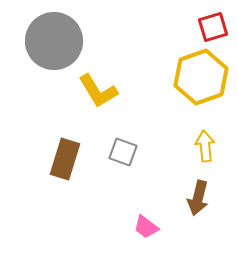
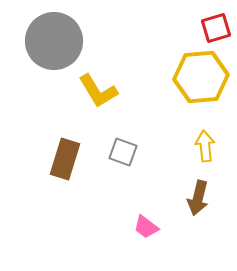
red square: moved 3 px right, 1 px down
yellow hexagon: rotated 14 degrees clockwise
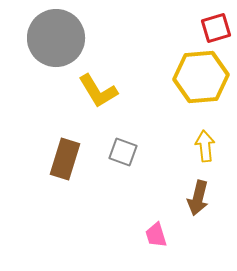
gray circle: moved 2 px right, 3 px up
pink trapezoid: moved 10 px right, 8 px down; rotated 36 degrees clockwise
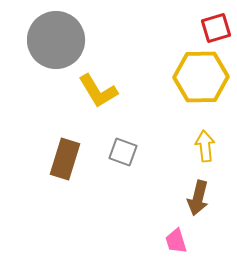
gray circle: moved 2 px down
yellow hexagon: rotated 4 degrees clockwise
pink trapezoid: moved 20 px right, 6 px down
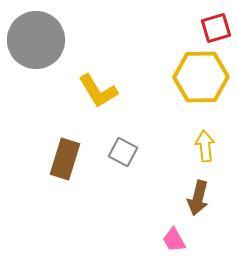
gray circle: moved 20 px left
gray square: rotated 8 degrees clockwise
pink trapezoid: moved 2 px left, 1 px up; rotated 12 degrees counterclockwise
